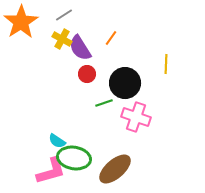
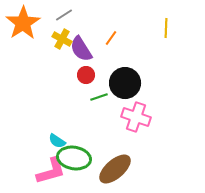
orange star: moved 2 px right, 1 px down
purple semicircle: moved 1 px right, 1 px down
yellow line: moved 36 px up
red circle: moved 1 px left, 1 px down
green line: moved 5 px left, 6 px up
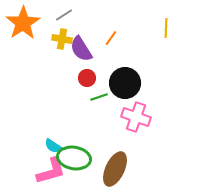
yellow cross: rotated 18 degrees counterclockwise
red circle: moved 1 px right, 3 px down
cyan semicircle: moved 4 px left, 5 px down
brown ellipse: rotated 24 degrees counterclockwise
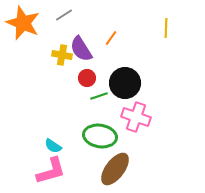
orange star: rotated 16 degrees counterclockwise
yellow cross: moved 16 px down
green line: moved 1 px up
green ellipse: moved 26 px right, 22 px up
brown ellipse: rotated 12 degrees clockwise
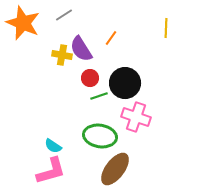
red circle: moved 3 px right
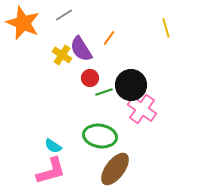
yellow line: rotated 18 degrees counterclockwise
orange line: moved 2 px left
yellow cross: rotated 24 degrees clockwise
black circle: moved 6 px right, 2 px down
green line: moved 5 px right, 4 px up
pink cross: moved 6 px right, 8 px up; rotated 16 degrees clockwise
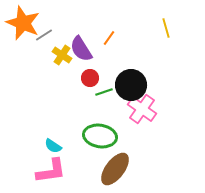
gray line: moved 20 px left, 20 px down
pink L-shape: rotated 8 degrees clockwise
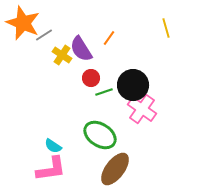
red circle: moved 1 px right
black circle: moved 2 px right
green ellipse: moved 1 px up; rotated 24 degrees clockwise
pink L-shape: moved 2 px up
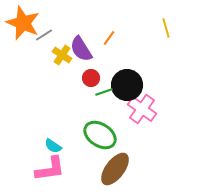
black circle: moved 6 px left
pink L-shape: moved 1 px left
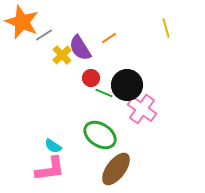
orange star: moved 1 px left, 1 px up
orange line: rotated 21 degrees clockwise
purple semicircle: moved 1 px left, 1 px up
yellow cross: rotated 12 degrees clockwise
green line: moved 1 px down; rotated 42 degrees clockwise
brown ellipse: moved 1 px right
